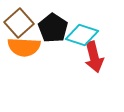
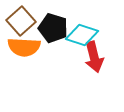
brown square: moved 2 px right, 2 px up
black pentagon: rotated 16 degrees counterclockwise
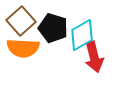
cyan diamond: rotated 48 degrees counterclockwise
orange semicircle: moved 1 px left, 1 px down
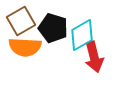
brown square: rotated 12 degrees clockwise
orange semicircle: moved 2 px right, 1 px up
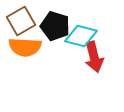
black pentagon: moved 2 px right, 2 px up
cyan diamond: moved 1 px left, 1 px down; rotated 44 degrees clockwise
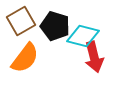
cyan diamond: moved 2 px right
orange semicircle: moved 11 px down; rotated 56 degrees counterclockwise
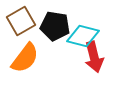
black pentagon: rotated 8 degrees counterclockwise
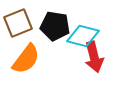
brown square: moved 3 px left, 2 px down; rotated 8 degrees clockwise
orange semicircle: moved 1 px right, 1 px down
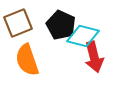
black pentagon: moved 6 px right, 1 px up; rotated 16 degrees clockwise
orange semicircle: moved 1 px right, 1 px down; rotated 124 degrees clockwise
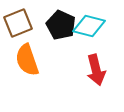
cyan diamond: moved 6 px right, 10 px up
red arrow: moved 2 px right, 13 px down
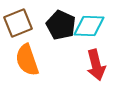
cyan diamond: rotated 12 degrees counterclockwise
red arrow: moved 5 px up
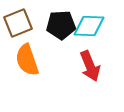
black pentagon: rotated 28 degrees counterclockwise
red arrow: moved 6 px left, 1 px down; rotated 8 degrees counterclockwise
